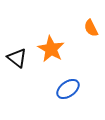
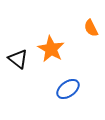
black triangle: moved 1 px right, 1 px down
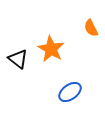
blue ellipse: moved 2 px right, 3 px down
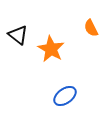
black triangle: moved 24 px up
blue ellipse: moved 5 px left, 4 px down
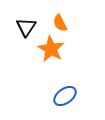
orange semicircle: moved 31 px left, 5 px up
black triangle: moved 8 px right, 8 px up; rotated 25 degrees clockwise
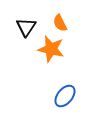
orange star: rotated 16 degrees counterclockwise
blue ellipse: rotated 15 degrees counterclockwise
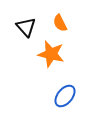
black triangle: rotated 15 degrees counterclockwise
orange star: moved 5 px down
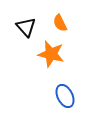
blue ellipse: rotated 65 degrees counterclockwise
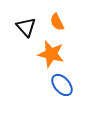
orange semicircle: moved 3 px left, 1 px up
blue ellipse: moved 3 px left, 11 px up; rotated 15 degrees counterclockwise
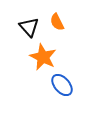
black triangle: moved 3 px right
orange star: moved 8 px left, 3 px down; rotated 12 degrees clockwise
